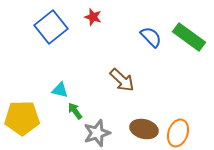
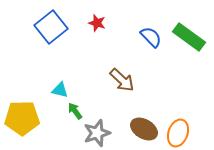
red star: moved 4 px right, 6 px down
brown ellipse: rotated 16 degrees clockwise
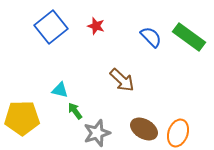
red star: moved 1 px left, 3 px down
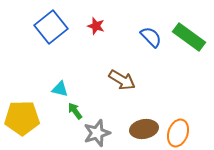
brown arrow: rotated 12 degrees counterclockwise
cyan triangle: moved 1 px up
brown ellipse: rotated 40 degrees counterclockwise
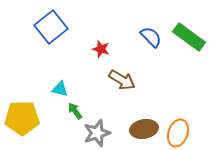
red star: moved 5 px right, 23 px down
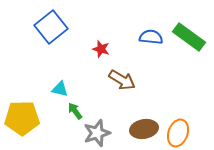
blue semicircle: rotated 40 degrees counterclockwise
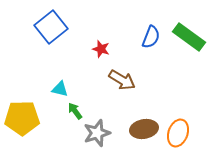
blue semicircle: rotated 105 degrees clockwise
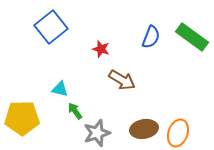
green rectangle: moved 3 px right
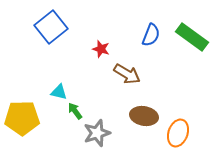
blue semicircle: moved 2 px up
brown arrow: moved 5 px right, 6 px up
cyan triangle: moved 1 px left, 3 px down
brown ellipse: moved 13 px up; rotated 20 degrees clockwise
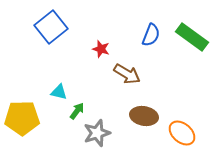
green arrow: moved 2 px right; rotated 72 degrees clockwise
orange ellipse: moved 4 px right; rotated 68 degrees counterclockwise
